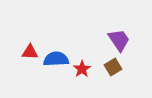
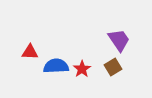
blue semicircle: moved 7 px down
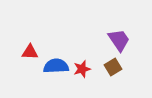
red star: rotated 18 degrees clockwise
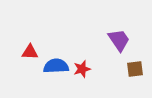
brown square: moved 22 px right, 2 px down; rotated 24 degrees clockwise
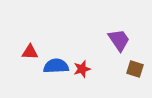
brown square: rotated 24 degrees clockwise
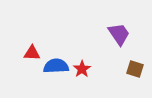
purple trapezoid: moved 6 px up
red triangle: moved 2 px right, 1 px down
red star: rotated 18 degrees counterclockwise
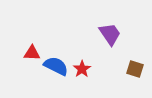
purple trapezoid: moved 9 px left
blue semicircle: rotated 30 degrees clockwise
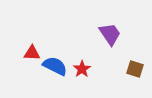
blue semicircle: moved 1 px left
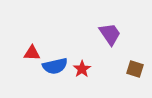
blue semicircle: rotated 140 degrees clockwise
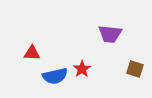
purple trapezoid: rotated 130 degrees clockwise
blue semicircle: moved 10 px down
